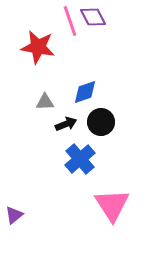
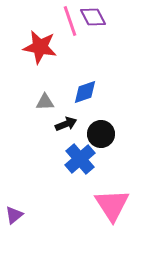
red star: moved 2 px right
black circle: moved 12 px down
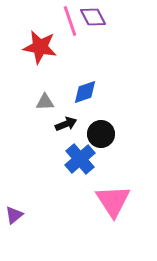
pink triangle: moved 1 px right, 4 px up
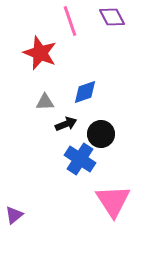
purple diamond: moved 19 px right
red star: moved 6 px down; rotated 12 degrees clockwise
blue cross: rotated 16 degrees counterclockwise
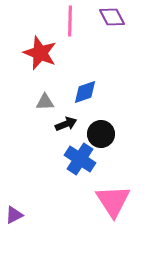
pink line: rotated 20 degrees clockwise
purple triangle: rotated 12 degrees clockwise
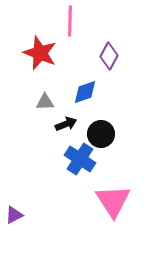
purple diamond: moved 3 px left, 39 px down; rotated 56 degrees clockwise
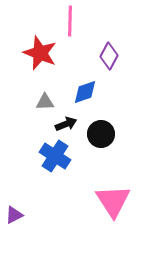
blue cross: moved 25 px left, 3 px up
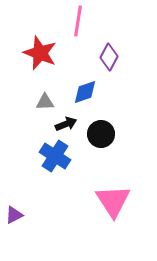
pink line: moved 8 px right; rotated 8 degrees clockwise
purple diamond: moved 1 px down
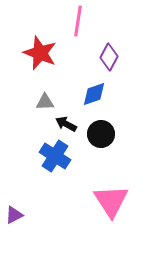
blue diamond: moved 9 px right, 2 px down
black arrow: rotated 130 degrees counterclockwise
pink triangle: moved 2 px left
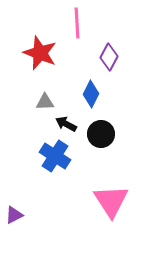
pink line: moved 1 px left, 2 px down; rotated 12 degrees counterclockwise
blue diamond: moved 3 px left; rotated 44 degrees counterclockwise
